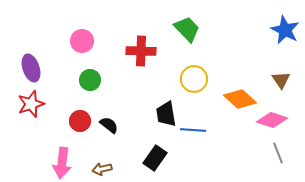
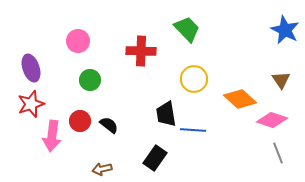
pink circle: moved 4 px left
pink arrow: moved 10 px left, 27 px up
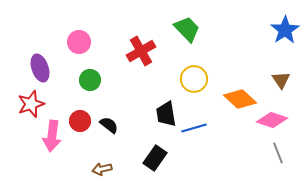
blue star: rotated 12 degrees clockwise
pink circle: moved 1 px right, 1 px down
red cross: rotated 32 degrees counterclockwise
purple ellipse: moved 9 px right
blue line: moved 1 px right, 2 px up; rotated 20 degrees counterclockwise
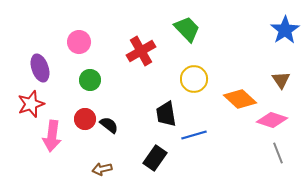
red circle: moved 5 px right, 2 px up
blue line: moved 7 px down
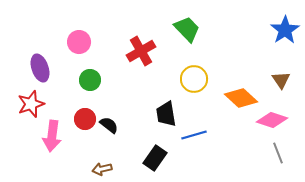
orange diamond: moved 1 px right, 1 px up
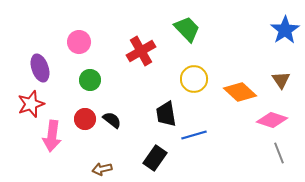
orange diamond: moved 1 px left, 6 px up
black semicircle: moved 3 px right, 5 px up
gray line: moved 1 px right
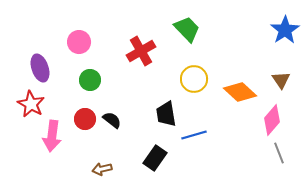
red star: rotated 24 degrees counterclockwise
pink diamond: rotated 68 degrees counterclockwise
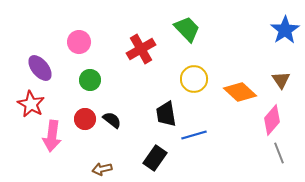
red cross: moved 2 px up
purple ellipse: rotated 20 degrees counterclockwise
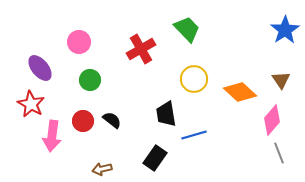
red circle: moved 2 px left, 2 px down
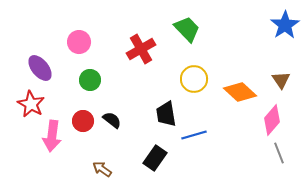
blue star: moved 5 px up
brown arrow: rotated 48 degrees clockwise
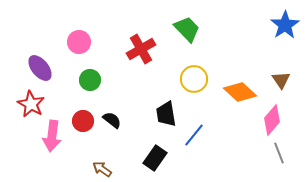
blue line: rotated 35 degrees counterclockwise
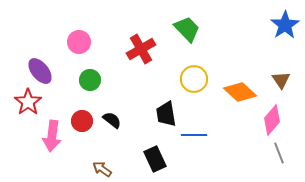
purple ellipse: moved 3 px down
red star: moved 3 px left, 2 px up; rotated 8 degrees clockwise
red circle: moved 1 px left
blue line: rotated 50 degrees clockwise
black rectangle: moved 1 px down; rotated 60 degrees counterclockwise
